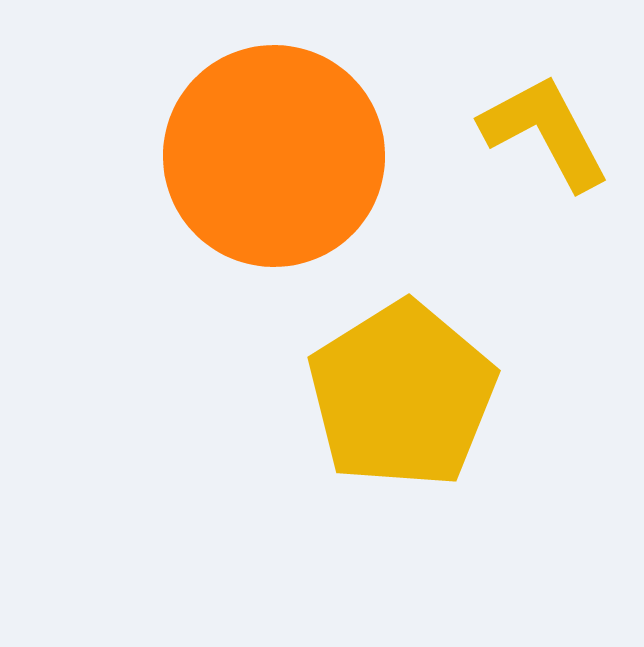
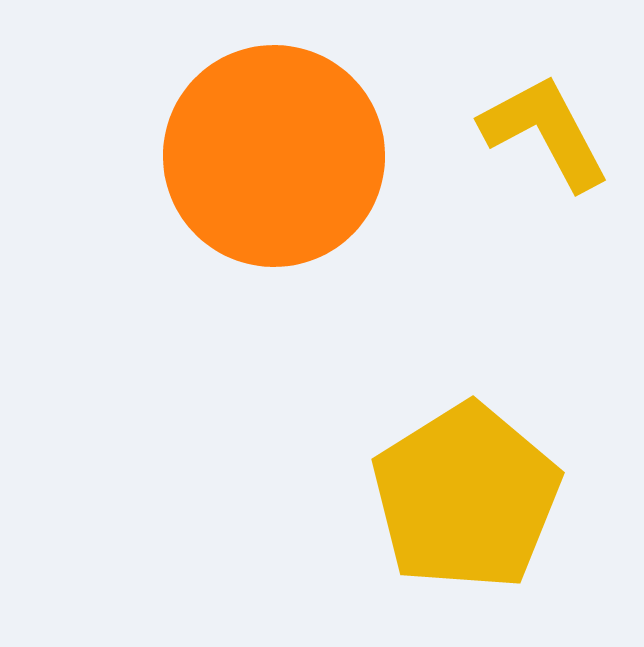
yellow pentagon: moved 64 px right, 102 px down
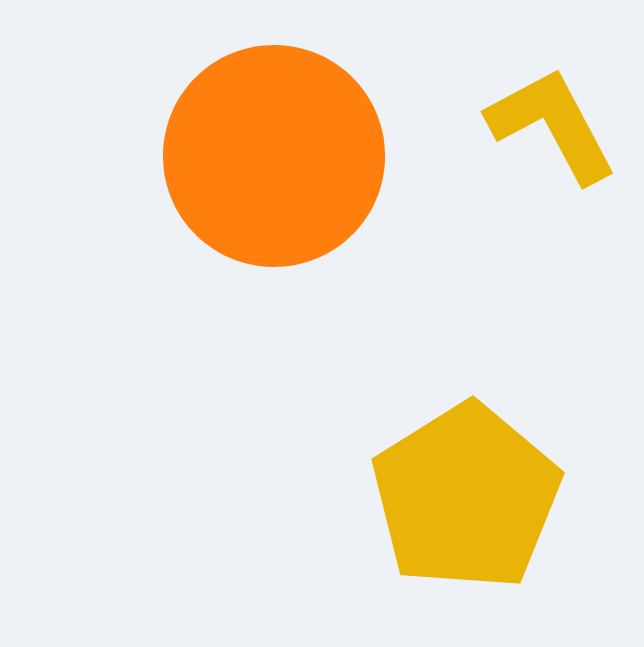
yellow L-shape: moved 7 px right, 7 px up
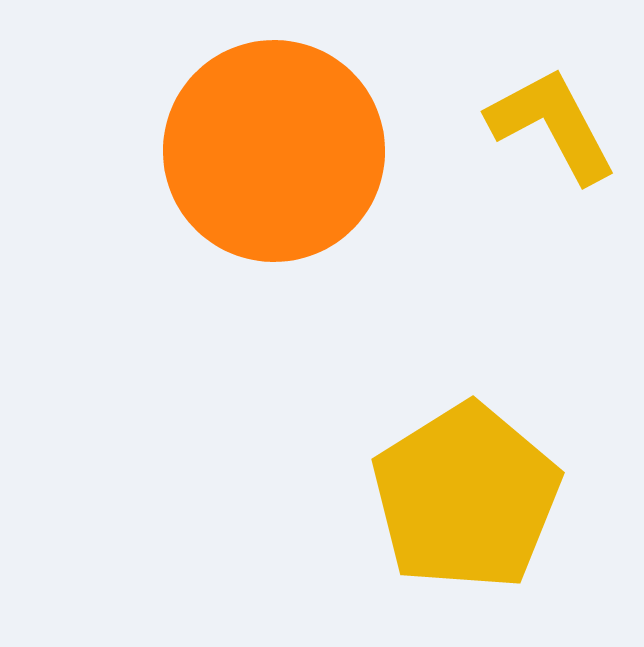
orange circle: moved 5 px up
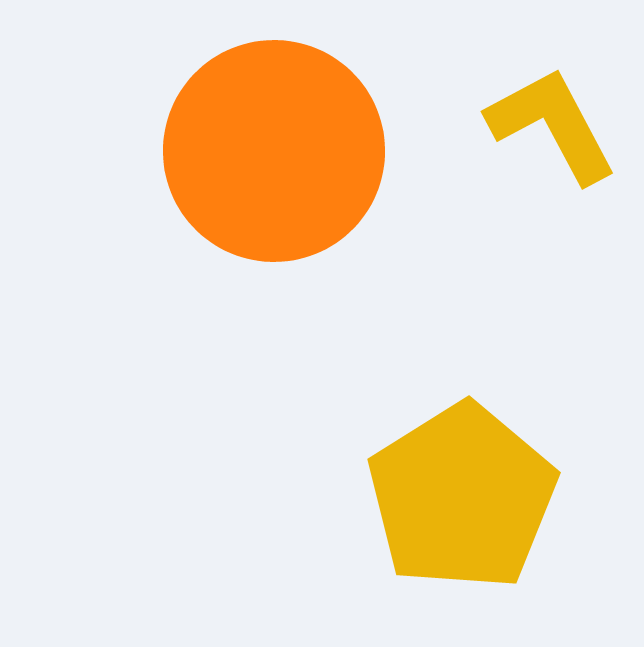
yellow pentagon: moved 4 px left
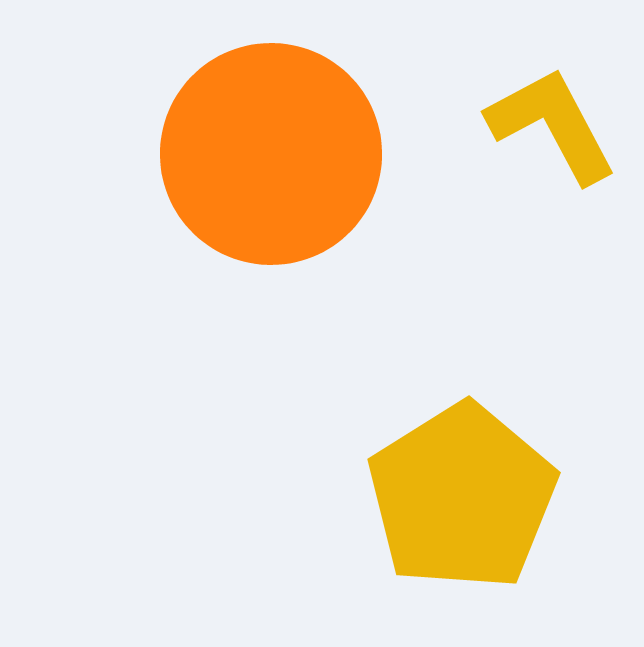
orange circle: moved 3 px left, 3 px down
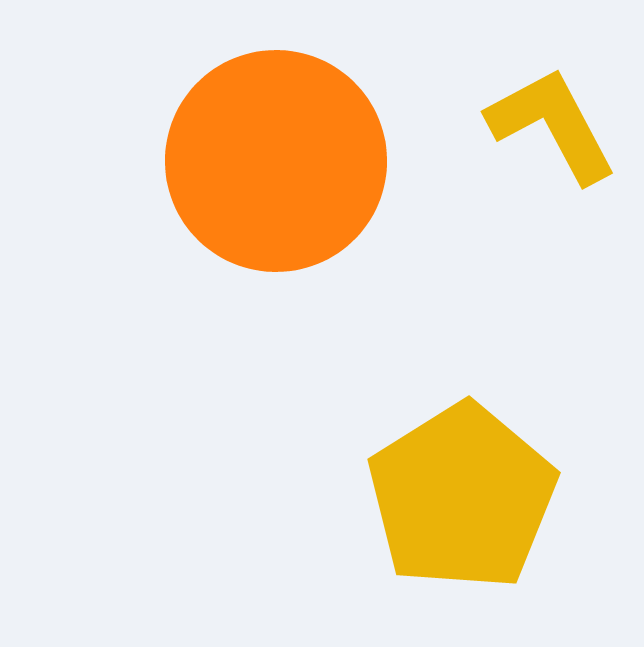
orange circle: moved 5 px right, 7 px down
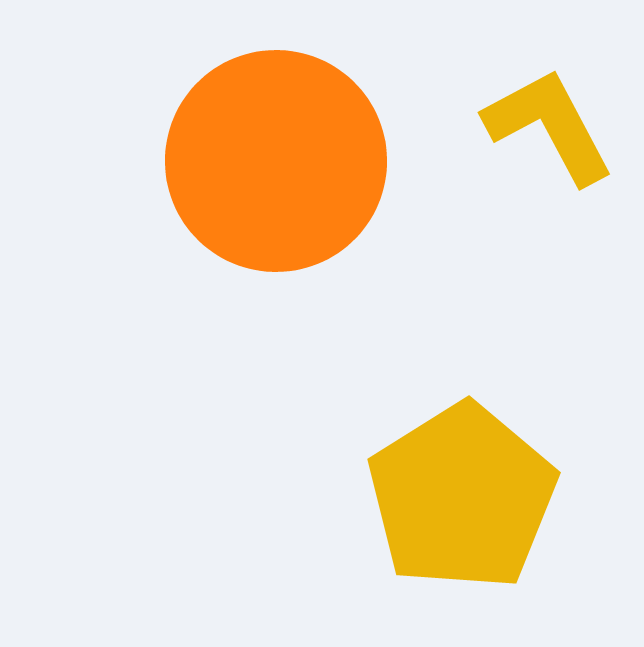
yellow L-shape: moved 3 px left, 1 px down
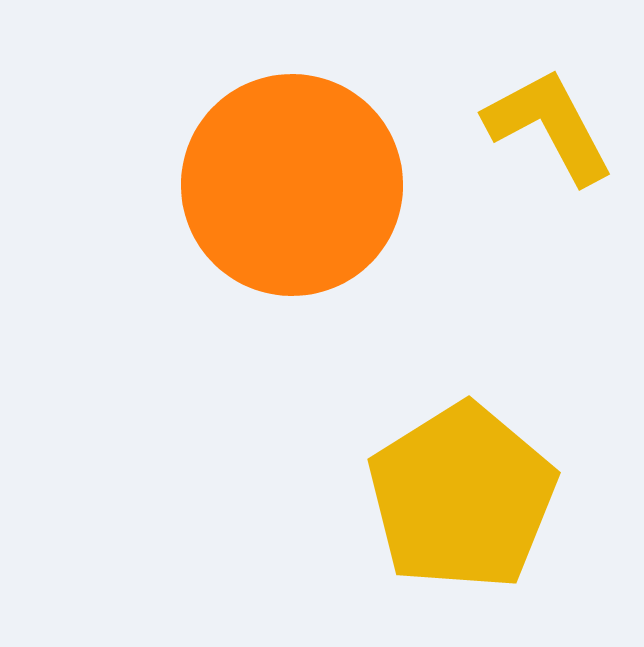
orange circle: moved 16 px right, 24 px down
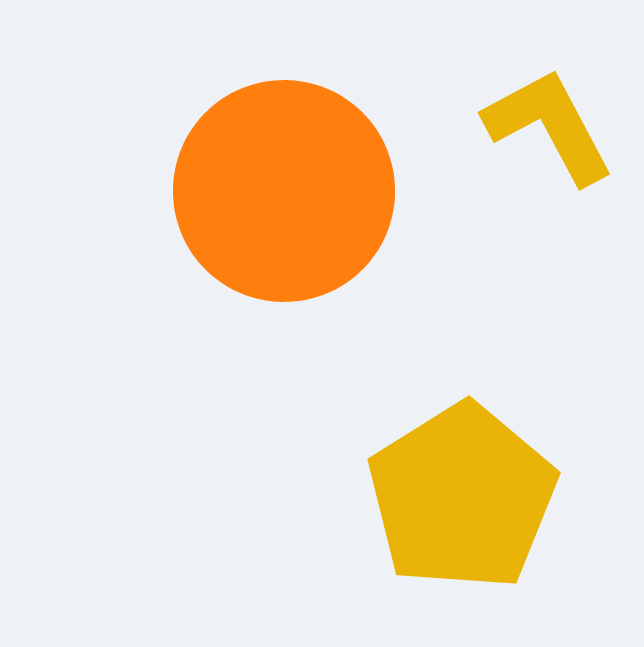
orange circle: moved 8 px left, 6 px down
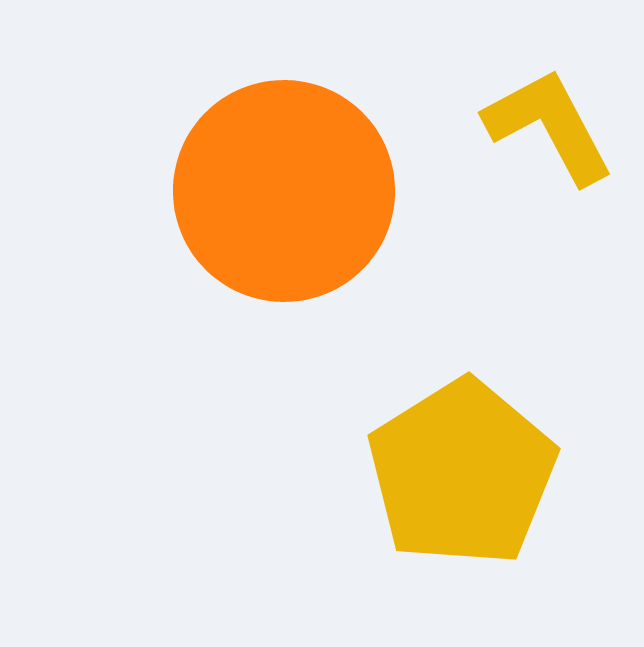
yellow pentagon: moved 24 px up
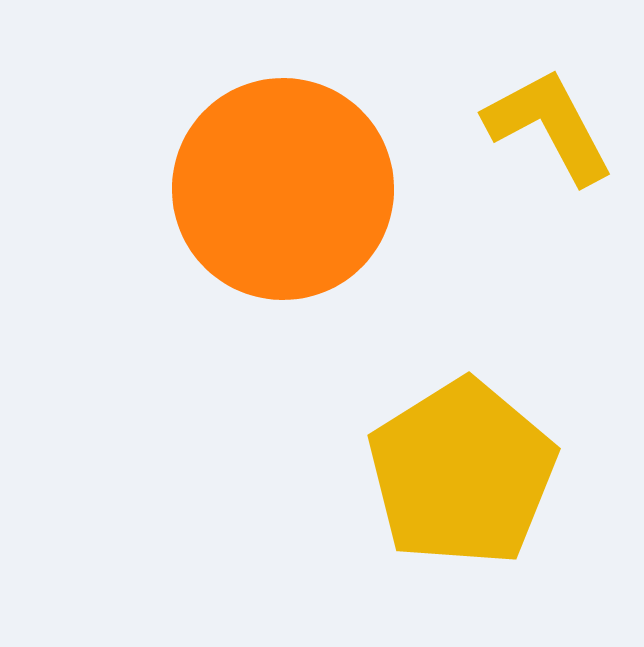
orange circle: moved 1 px left, 2 px up
